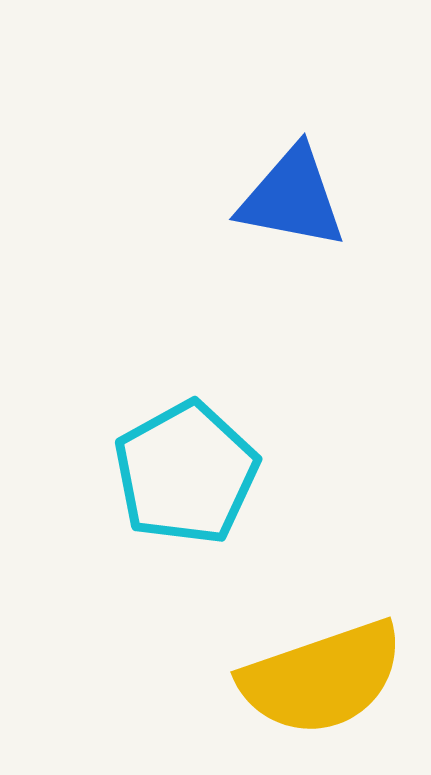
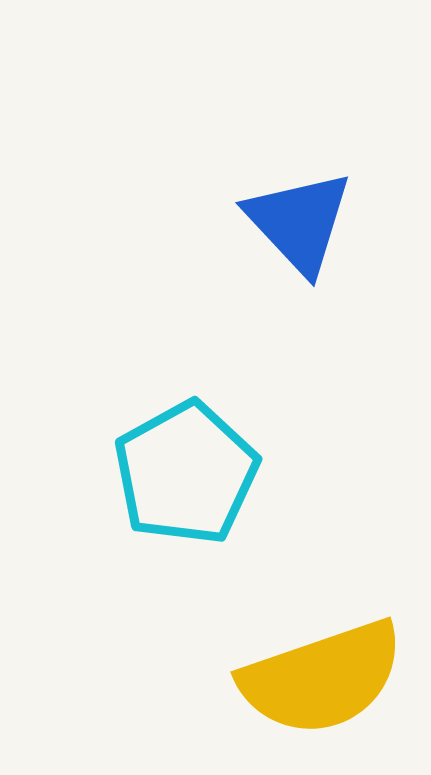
blue triangle: moved 7 px right, 24 px down; rotated 36 degrees clockwise
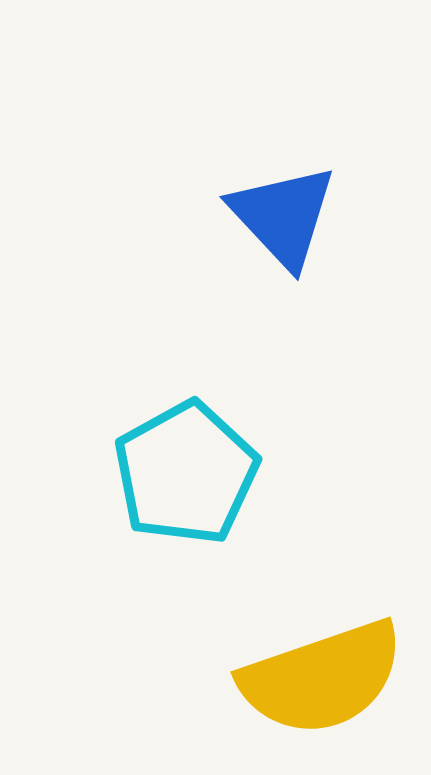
blue triangle: moved 16 px left, 6 px up
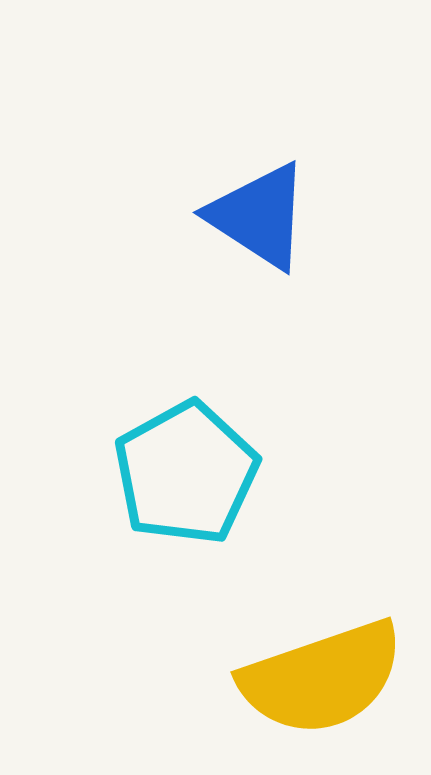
blue triangle: moved 24 px left; rotated 14 degrees counterclockwise
